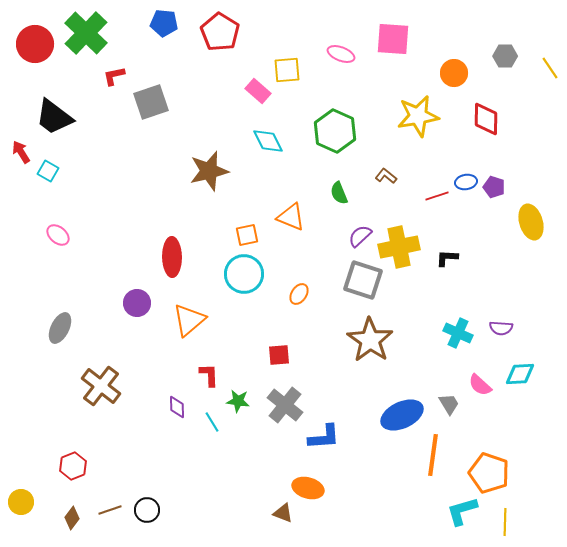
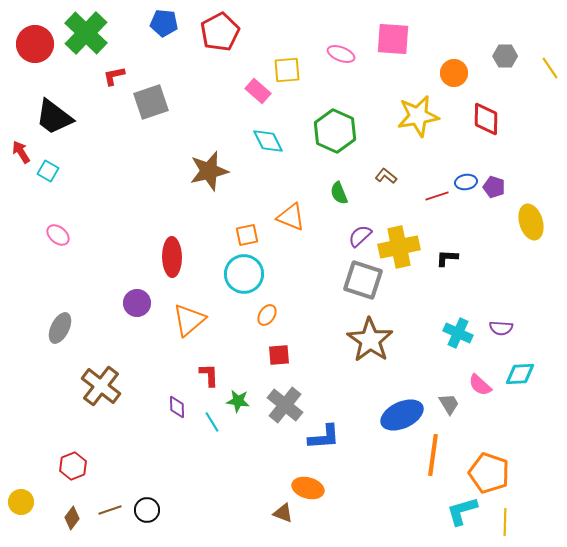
red pentagon at (220, 32): rotated 12 degrees clockwise
orange ellipse at (299, 294): moved 32 px left, 21 px down
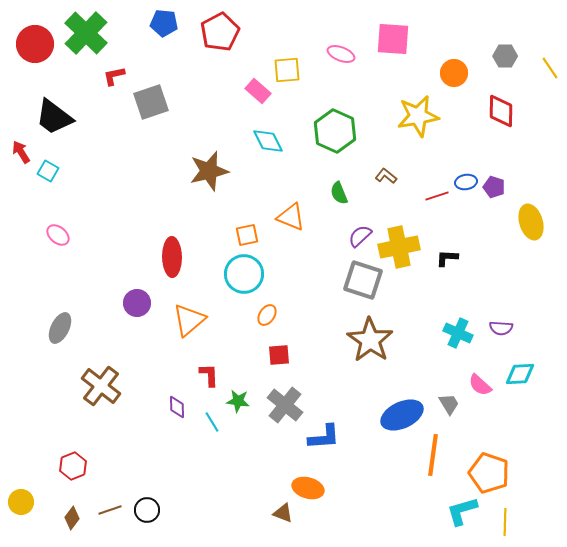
red diamond at (486, 119): moved 15 px right, 8 px up
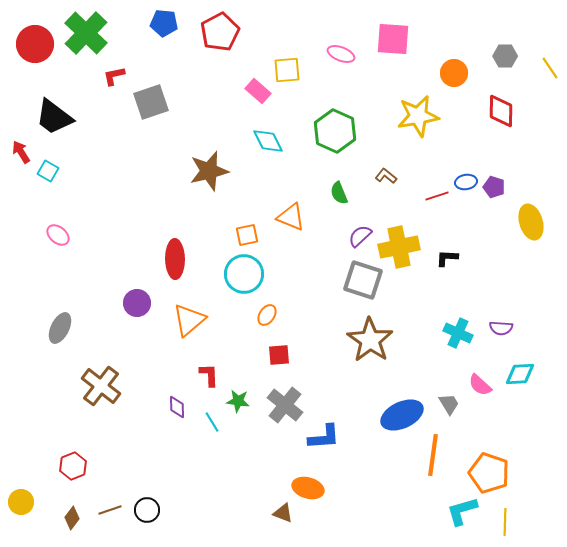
red ellipse at (172, 257): moved 3 px right, 2 px down
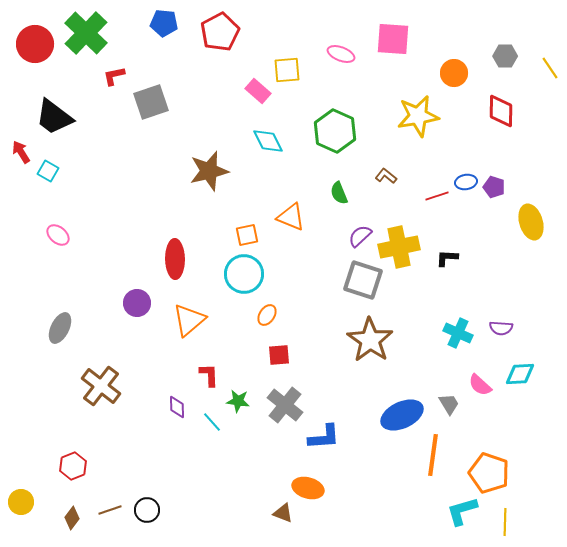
cyan line at (212, 422): rotated 10 degrees counterclockwise
